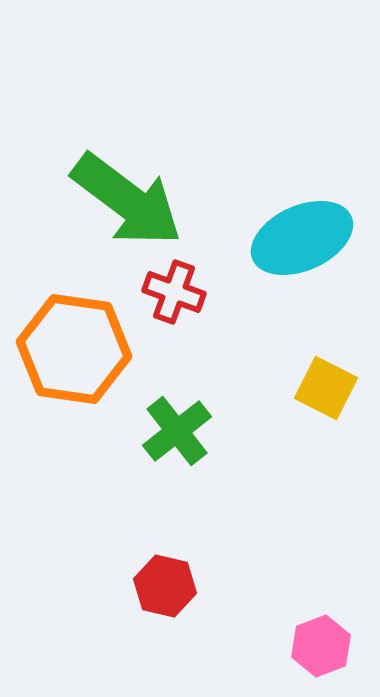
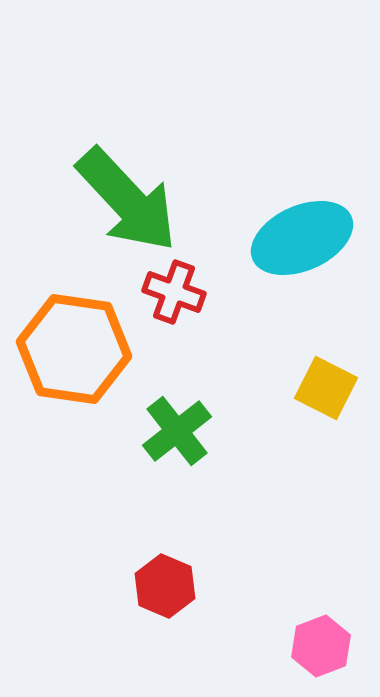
green arrow: rotated 10 degrees clockwise
red hexagon: rotated 10 degrees clockwise
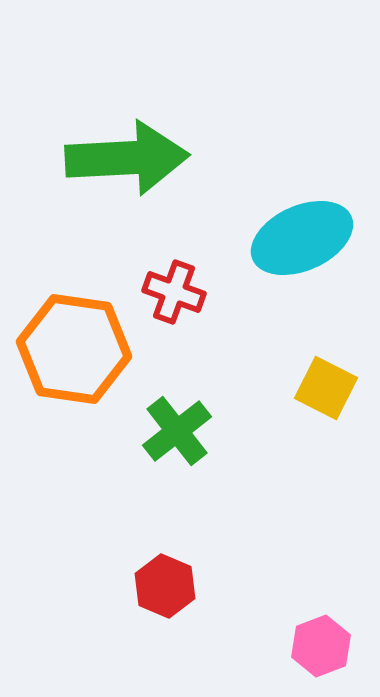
green arrow: moved 42 px up; rotated 50 degrees counterclockwise
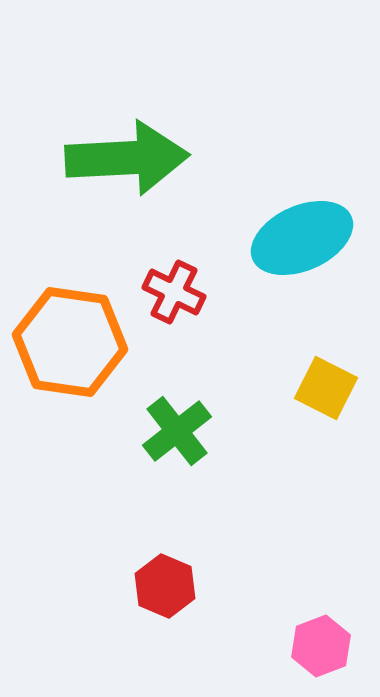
red cross: rotated 6 degrees clockwise
orange hexagon: moved 4 px left, 7 px up
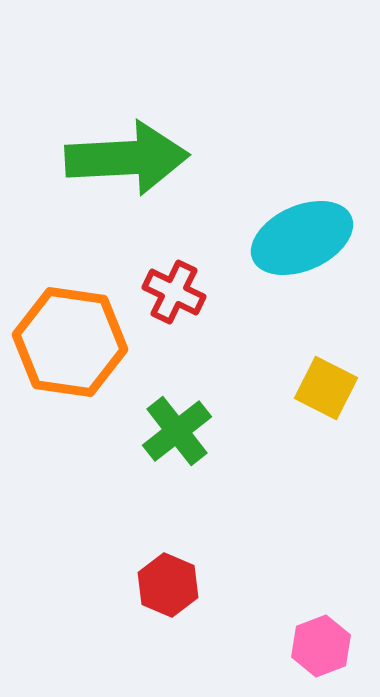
red hexagon: moved 3 px right, 1 px up
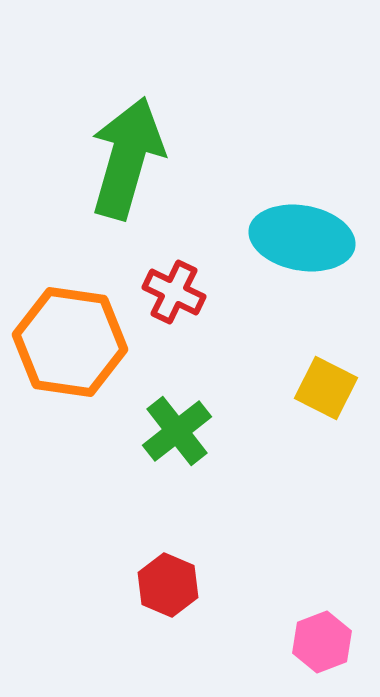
green arrow: rotated 71 degrees counterclockwise
cyan ellipse: rotated 34 degrees clockwise
pink hexagon: moved 1 px right, 4 px up
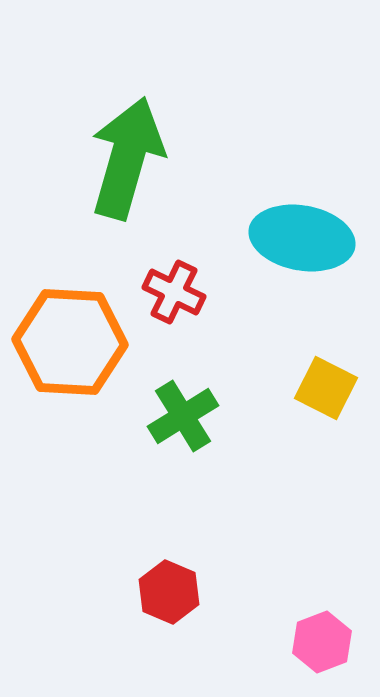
orange hexagon: rotated 5 degrees counterclockwise
green cross: moved 6 px right, 15 px up; rotated 6 degrees clockwise
red hexagon: moved 1 px right, 7 px down
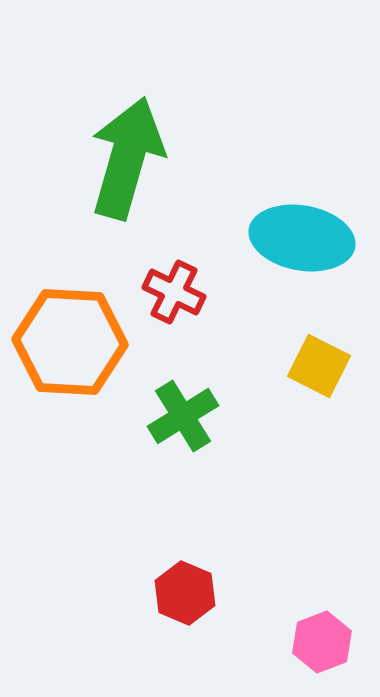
yellow square: moved 7 px left, 22 px up
red hexagon: moved 16 px right, 1 px down
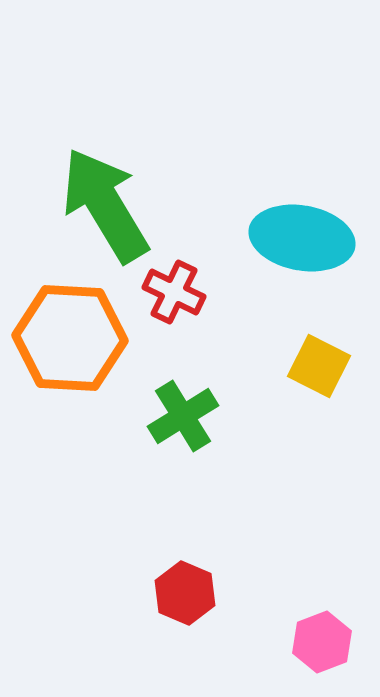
green arrow: moved 22 px left, 47 px down; rotated 47 degrees counterclockwise
orange hexagon: moved 4 px up
